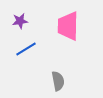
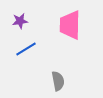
pink trapezoid: moved 2 px right, 1 px up
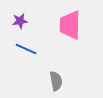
blue line: rotated 55 degrees clockwise
gray semicircle: moved 2 px left
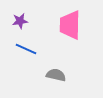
gray semicircle: moved 6 px up; rotated 66 degrees counterclockwise
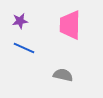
blue line: moved 2 px left, 1 px up
gray semicircle: moved 7 px right
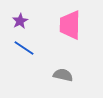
purple star: rotated 21 degrees counterclockwise
blue line: rotated 10 degrees clockwise
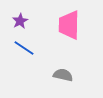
pink trapezoid: moved 1 px left
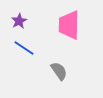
purple star: moved 1 px left
gray semicircle: moved 4 px left, 4 px up; rotated 42 degrees clockwise
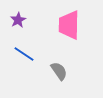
purple star: moved 1 px left, 1 px up
blue line: moved 6 px down
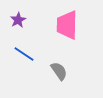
pink trapezoid: moved 2 px left
